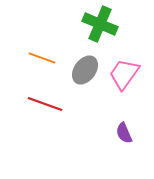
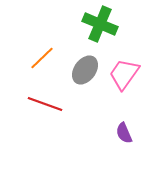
orange line: rotated 64 degrees counterclockwise
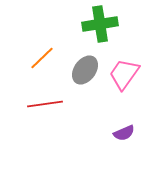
green cross: rotated 32 degrees counterclockwise
red line: rotated 28 degrees counterclockwise
purple semicircle: rotated 90 degrees counterclockwise
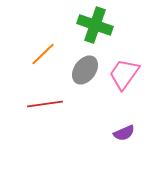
green cross: moved 5 px left, 1 px down; rotated 28 degrees clockwise
orange line: moved 1 px right, 4 px up
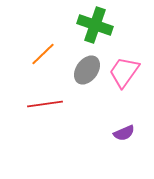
gray ellipse: moved 2 px right
pink trapezoid: moved 2 px up
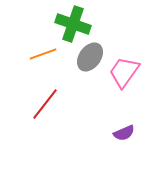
green cross: moved 22 px left, 1 px up
orange line: rotated 24 degrees clockwise
gray ellipse: moved 3 px right, 13 px up
red line: rotated 44 degrees counterclockwise
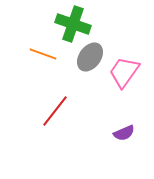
orange line: rotated 40 degrees clockwise
red line: moved 10 px right, 7 px down
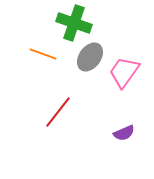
green cross: moved 1 px right, 1 px up
red line: moved 3 px right, 1 px down
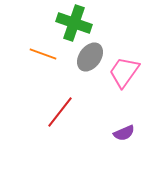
red line: moved 2 px right
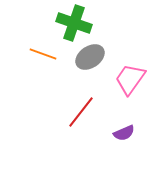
gray ellipse: rotated 20 degrees clockwise
pink trapezoid: moved 6 px right, 7 px down
red line: moved 21 px right
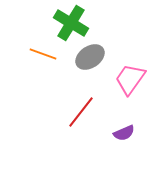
green cross: moved 3 px left; rotated 12 degrees clockwise
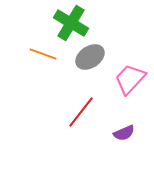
pink trapezoid: rotated 8 degrees clockwise
